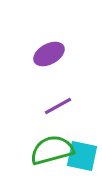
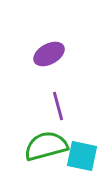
purple line: rotated 76 degrees counterclockwise
green semicircle: moved 6 px left, 4 px up
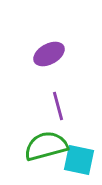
cyan square: moved 3 px left, 4 px down
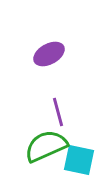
purple line: moved 6 px down
green semicircle: rotated 9 degrees counterclockwise
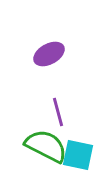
green semicircle: rotated 51 degrees clockwise
cyan square: moved 1 px left, 5 px up
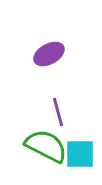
cyan square: moved 2 px right, 1 px up; rotated 12 degrees counterclockwise
